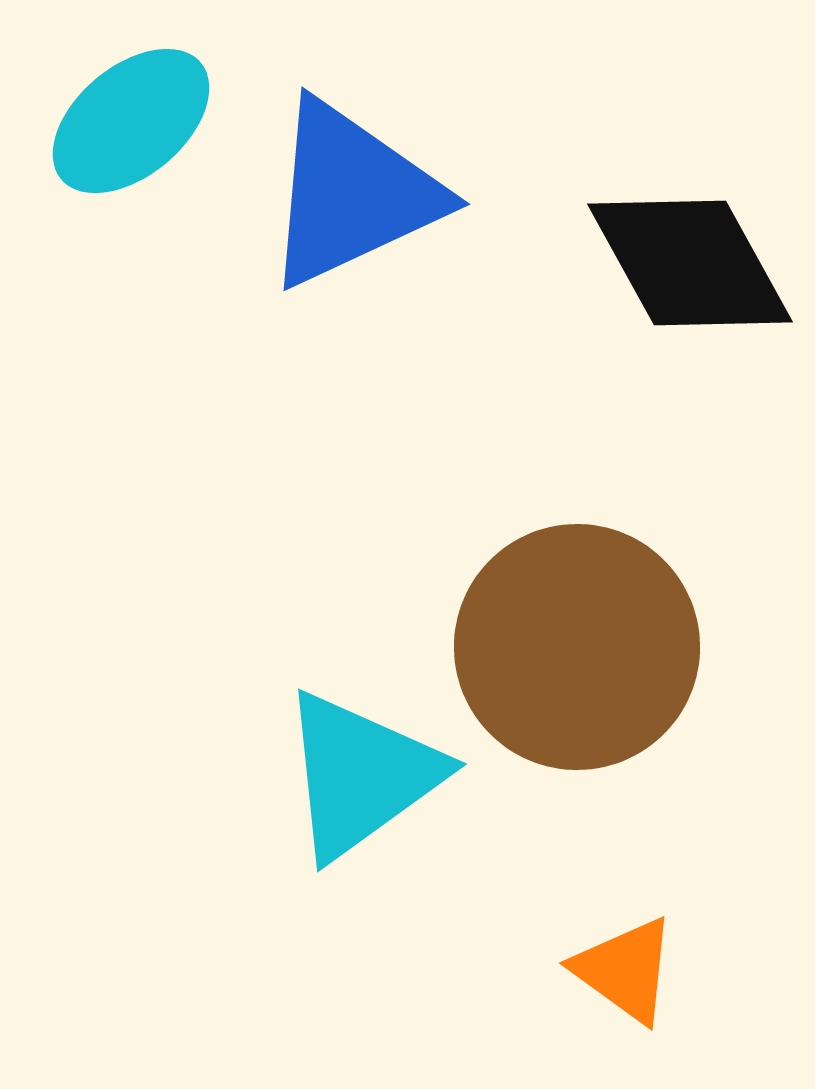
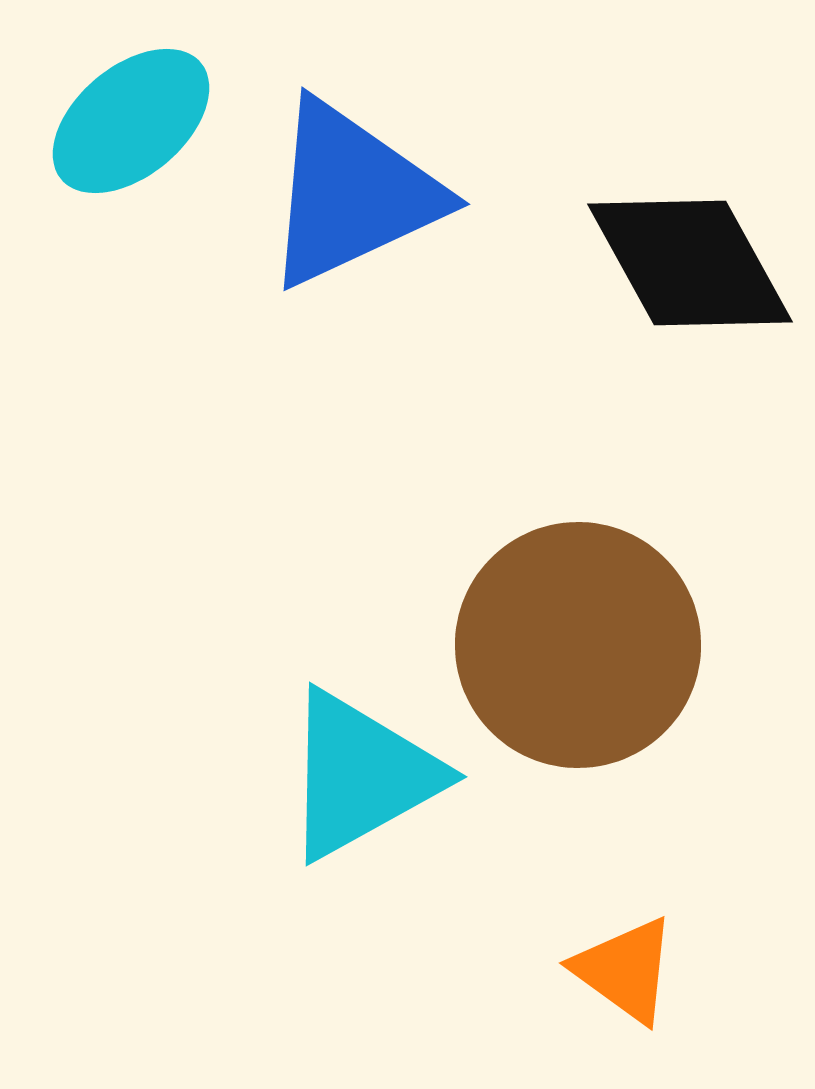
brown circle: moved 1 px right, 2 px up
cyan triangle: rotated 7 degrees clockwise
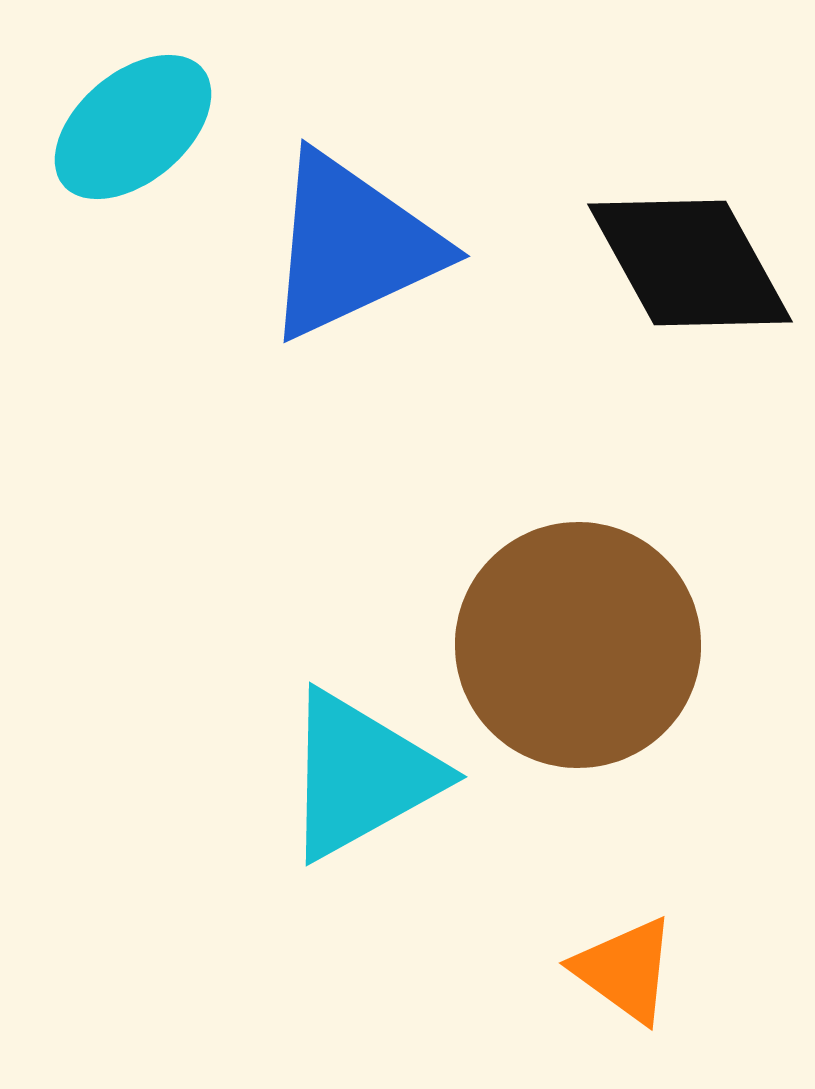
cyan ellipse: moved 2 px right, 6 px down
blue triangle: moved 52 px down
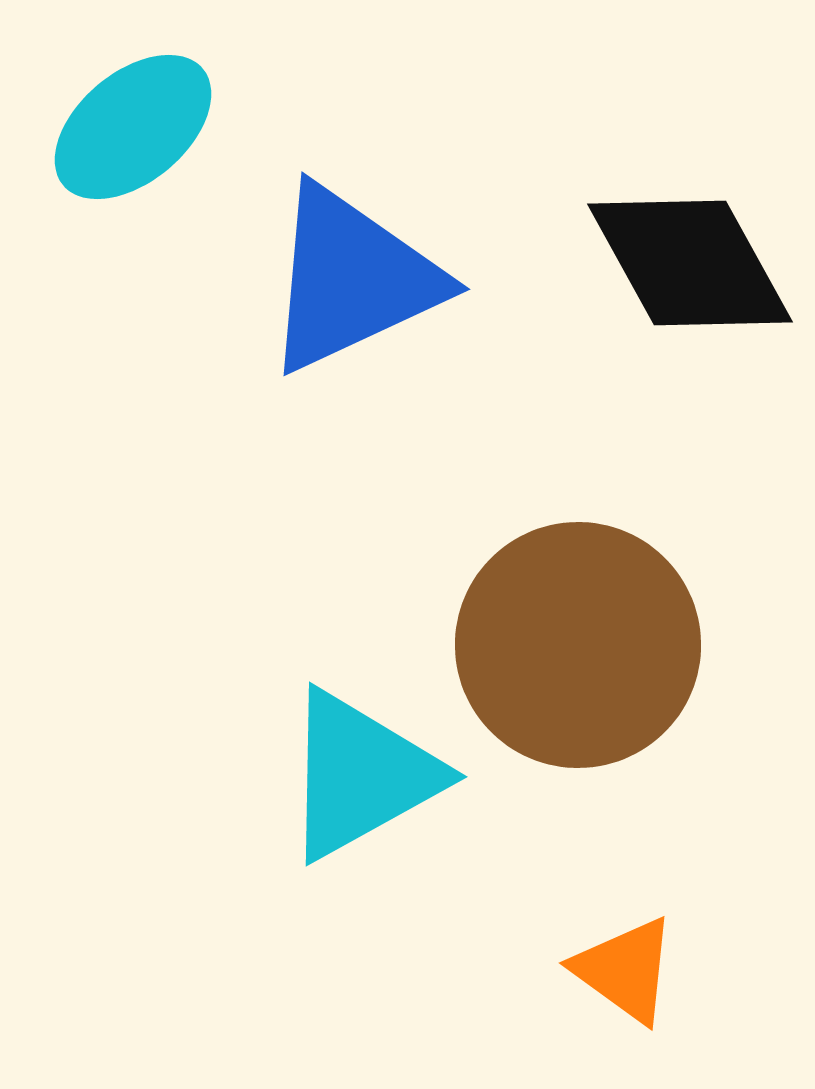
blue triangle: moved 33 px down
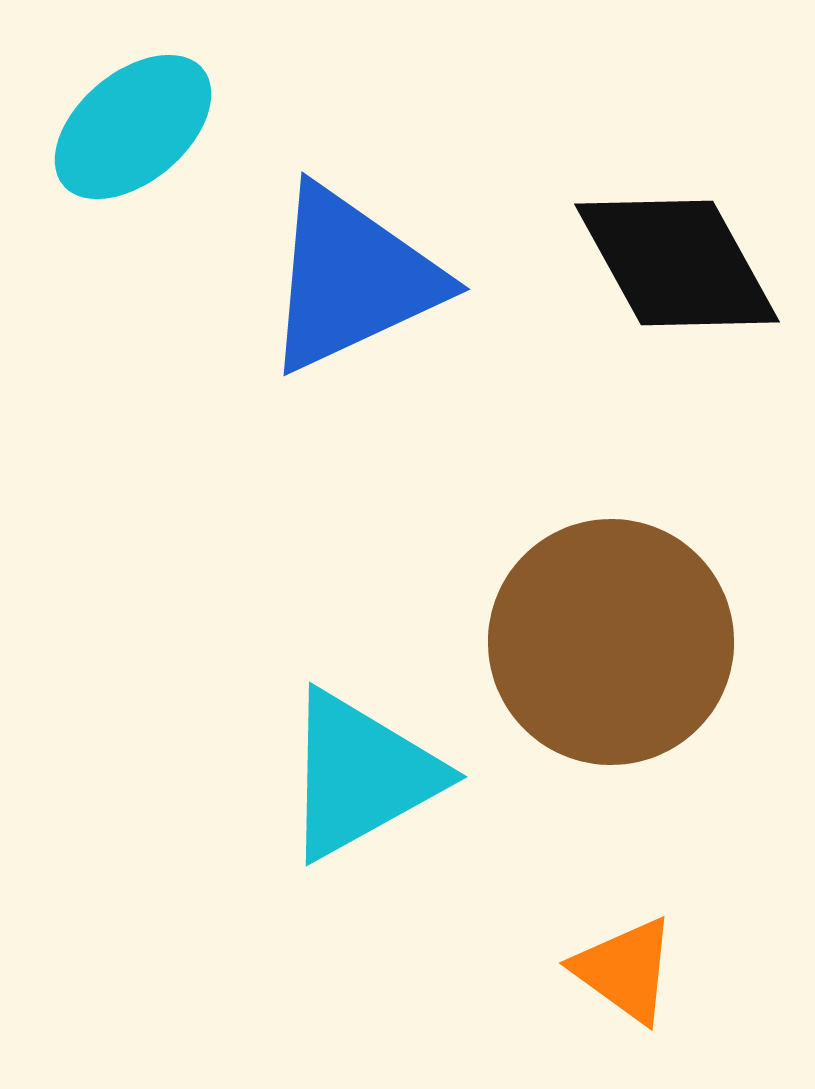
black diamond: moved 13 px left
brown circle: moved 33 px right, 3 px up
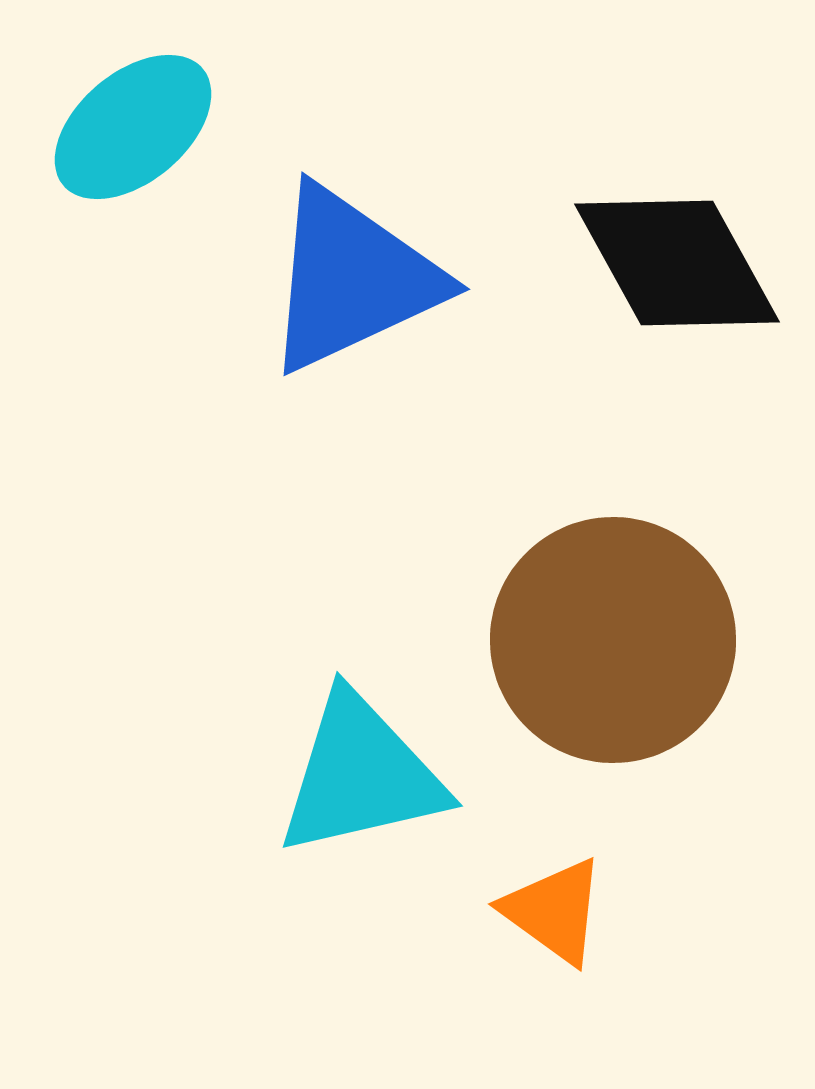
brown circle: moved 2 px right, 2 px up
cyan triangle: rotated 16 degrees clockwise
orange triangle: moved 71 px left, 59 px up
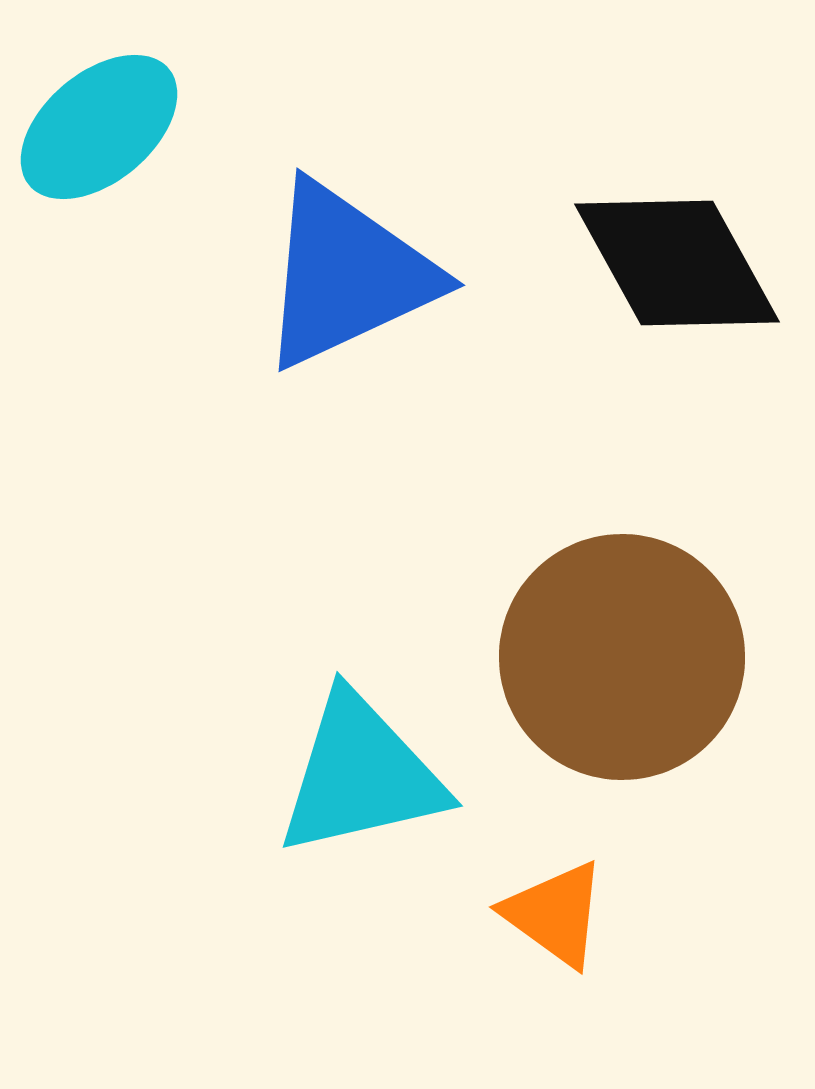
cyan ellipse: moved 34 px left
blue triangle: moved 5 px left, 4 px up
brown circle: moved 9 px right, 17 px down
orange triangle: moved 1 px right, 3 px down
